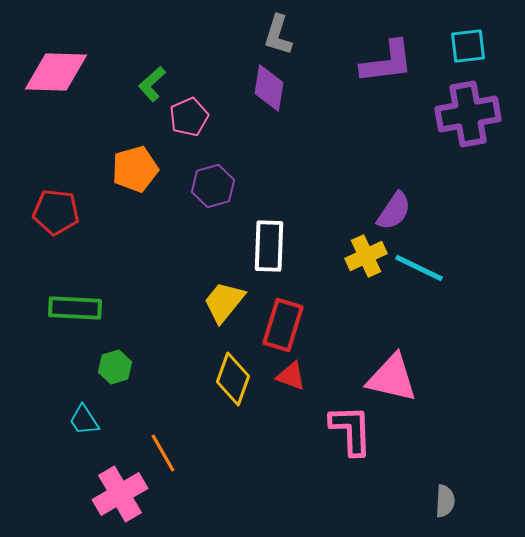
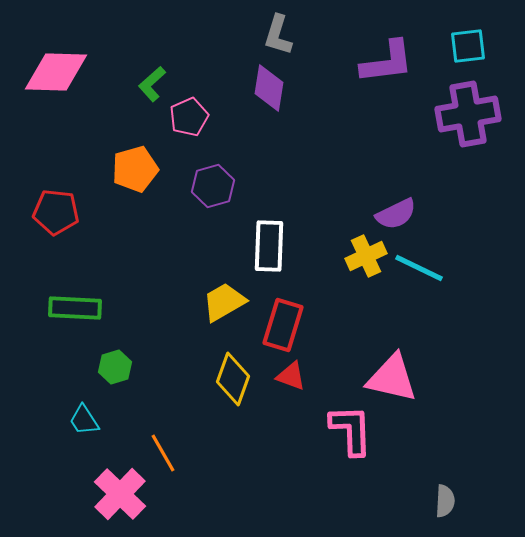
purple semicircle: moved 2 px right, 3 px down; rotated 30 degrees clockwise
yellow trapezoid: rotated 21 degrees clockwise
pink cross: rotated 16 degrees counterclockwise
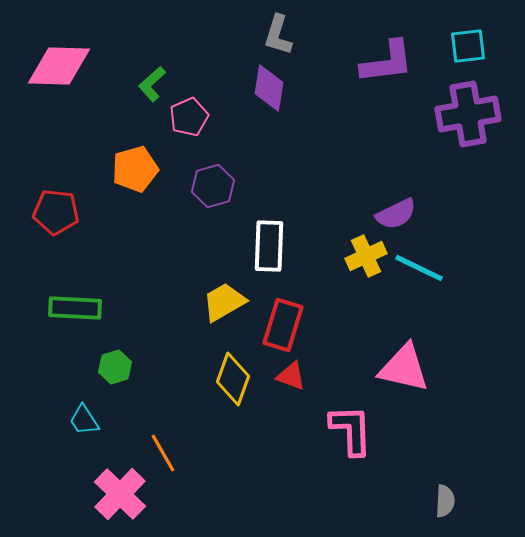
pink diamond: moved 3 px right, 6 px up
pink triangle: moved 12 px right, 10 px up
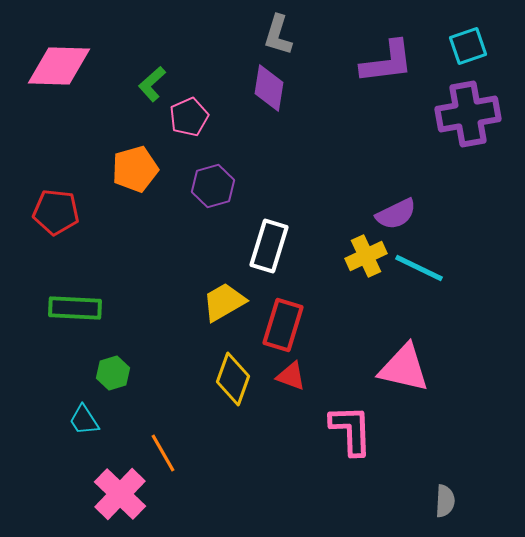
cyan square: rotated 12 degrees counterclockwise
white rectangle: rotated 15 degrees clockwise
green hexagon: moved 2 px left, 6 px down
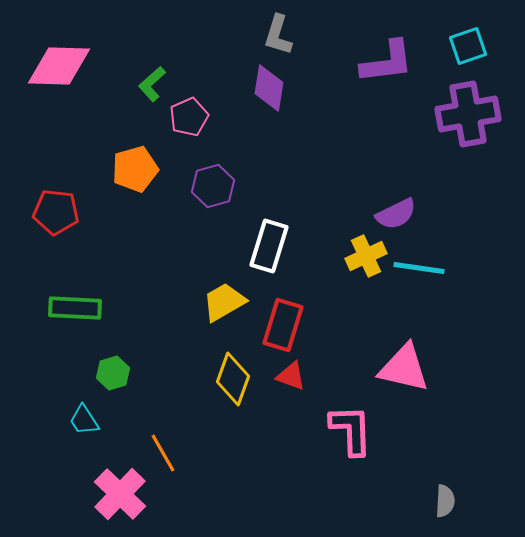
cyan line: rotated 18 degrees counterclockwise
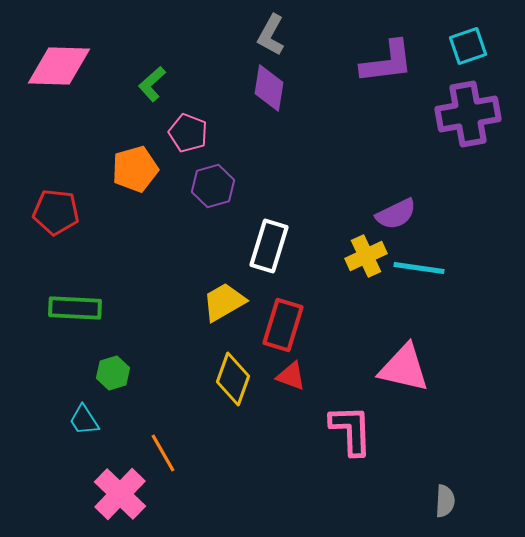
gray L-shape: moved 7 px left; rotated 12 degrees clockwise
pink pentagon: moved 1 px left, 16 px down; rotated 27 degrees counterclockwise
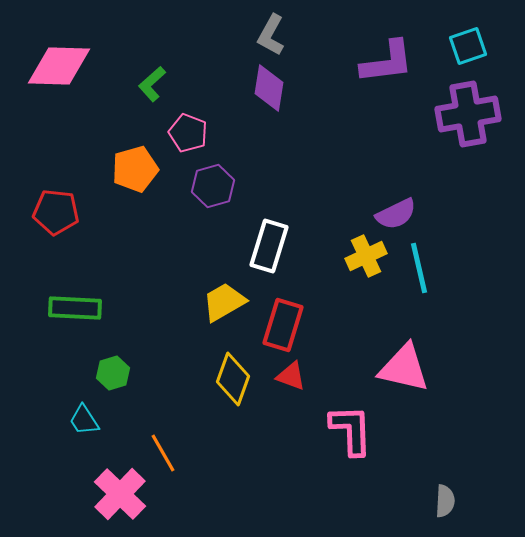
cyan line: rotated 69 degrees clockwise
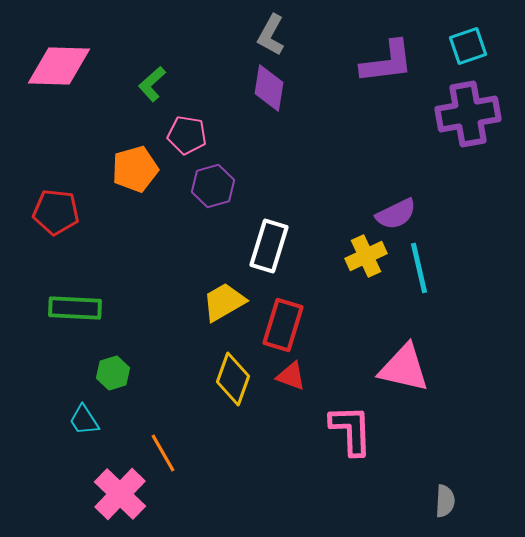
pink pentagon: moved 1 px left, 2 px down; rotated 12 degrees counterclockwise
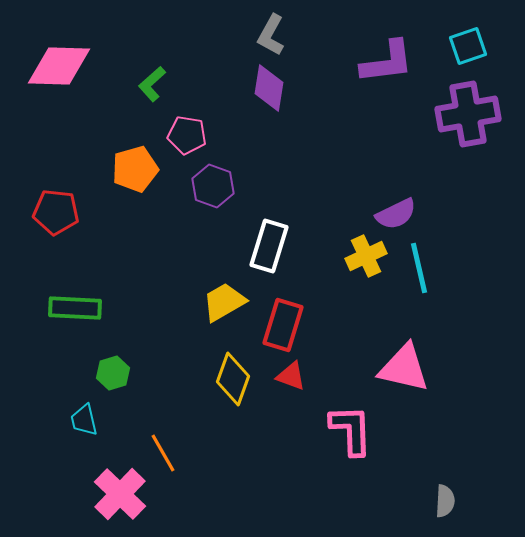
purple hexagon: rotated 24 degrees counterclockwise
cyan trapezoid: rotated 20 degrees clockwise
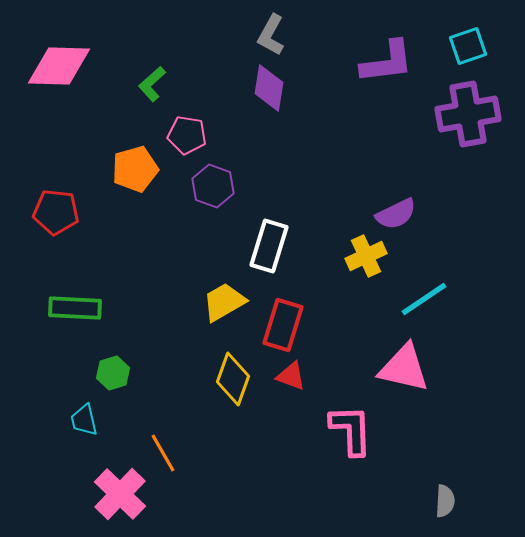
cyan line: moved 5 px right, 31 px down; rotated 69 degrees clockwise
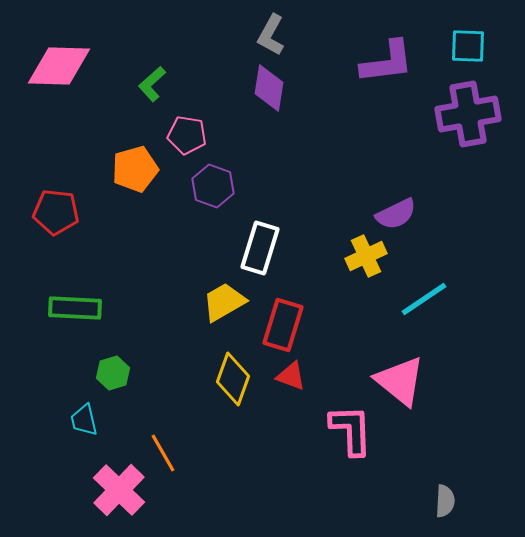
cyan square: rotated 21 degrees clockwise
white rectangle: moved 9 px left, 2 px down
pink triangle: moved 4 px left, 13 px down; rotated 26 degrees clockwise
pink cross: moved 1 px left, 4 px up
